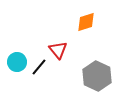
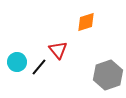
gray hexagon: moved 11 px right, 1 px up; rotated 16 degrees clockwise
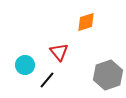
red triangle: moved 1 px right, 2 px down
cyan circle: moved 8 px right, 3 px down
black line: moved 8 px right, 13 px down
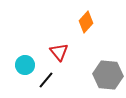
orange diamond: rotated 30 degrees counterclockwise
gray hexagon: rotated 24 degrees clockwise
black line: moved 1 px left
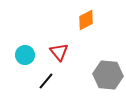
orange diamond: moved 2 px up; rotated 20 degrees clockwise
cyan circle: moved 10 px up
black line: moved 1 px down
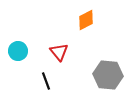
cyan circle: moved 7 px left, 4 px up
black line: rotated 60 degrees counterclockwise
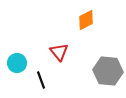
cyan circle: moved 1 px left, 12 px down
gray hexagon: moved 4 px up
black line: moved 5 px left, 1 px up
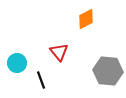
orange diamond: moved 1 px up
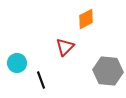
red triangle: moved 6 px right, 5 px up; rotated 24 degrees clockwise
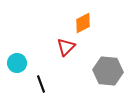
orange diamond: moved 3 px left, 4 px down
red triangle: moved 1 px right
black line: moved 4 px down
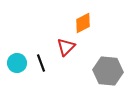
black line: moved 21 px up
